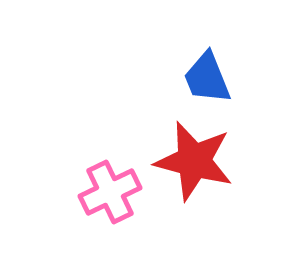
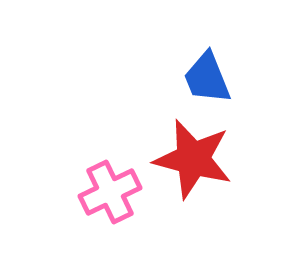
red star: moved 1 px left, 2 px up
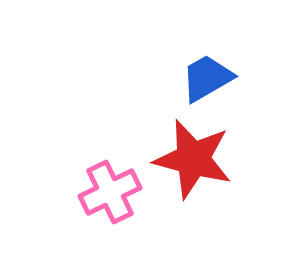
blue trapezoid: rotated 82 degrees clockwise
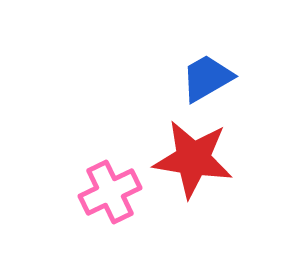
red star: rotated 6 degrees counterclockwise
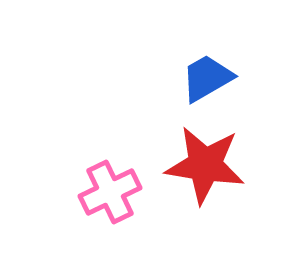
red star: moved 12 px right, 6 px down
